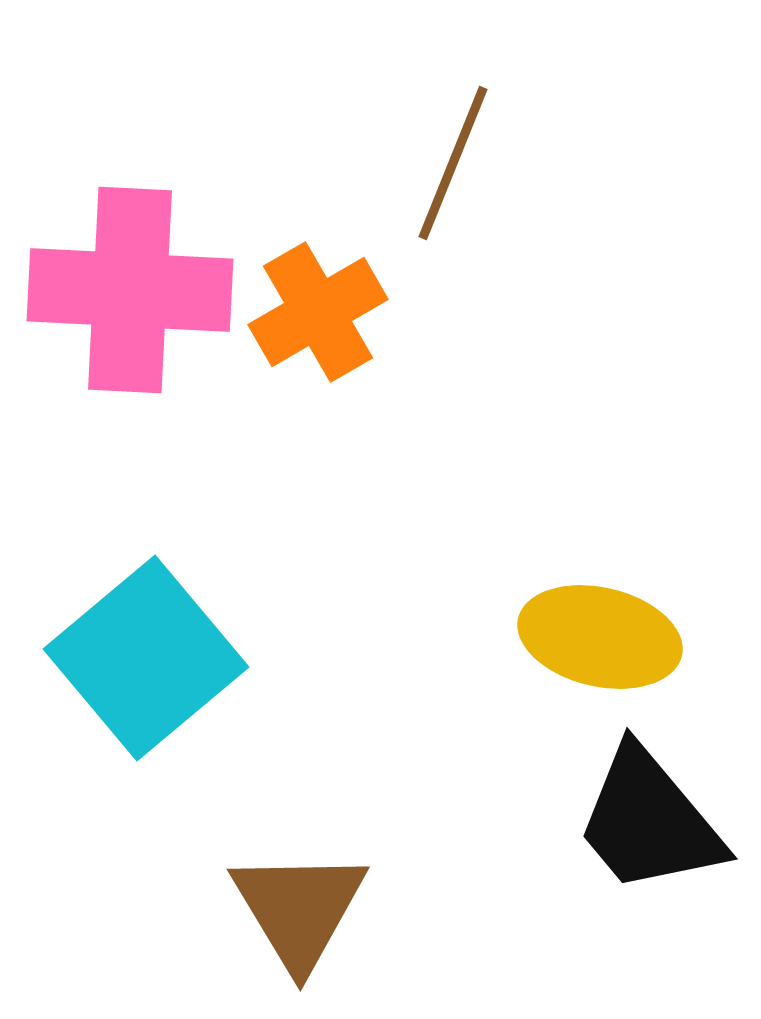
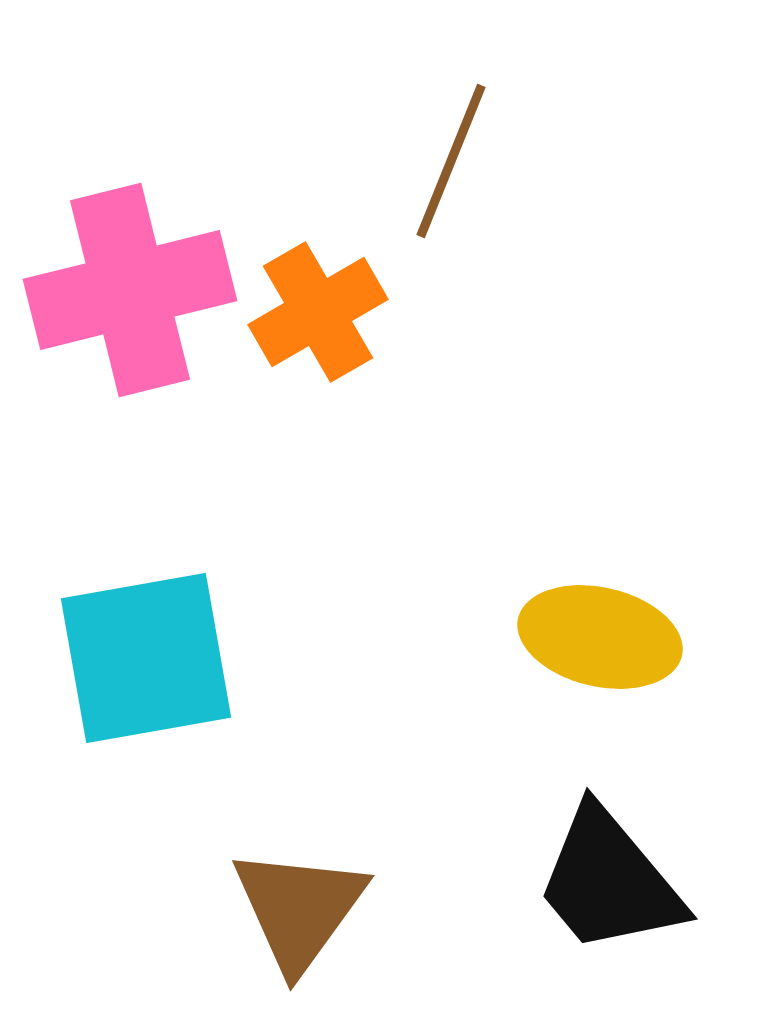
brown line: moved 2 px left, 2 px up
pink cross: rotated 17 degrees counterclockwise
cyan square: rotated 30 degrees clockwise
black trapezoid: moved 40 px left, 60 px down
brown triangle: rotated 7 degrees clockwise
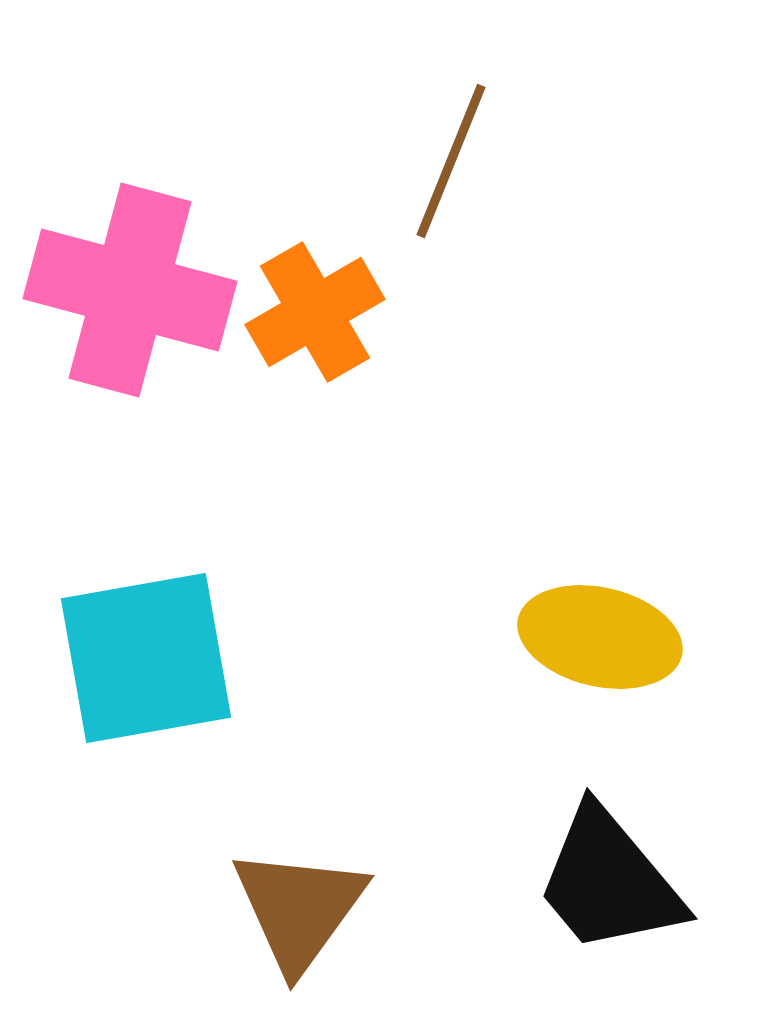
pink cross: rotated 29 degrees clockwise
orange cross: moved 3 px left
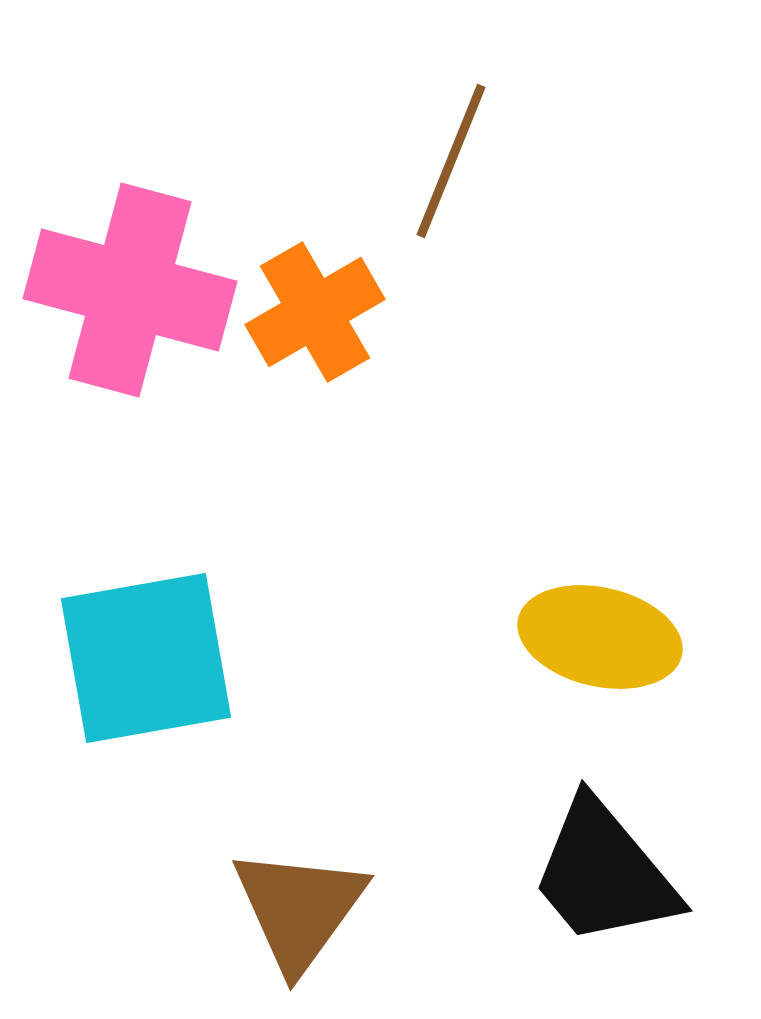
black trapezoid: moved 5 px left, 8 px up
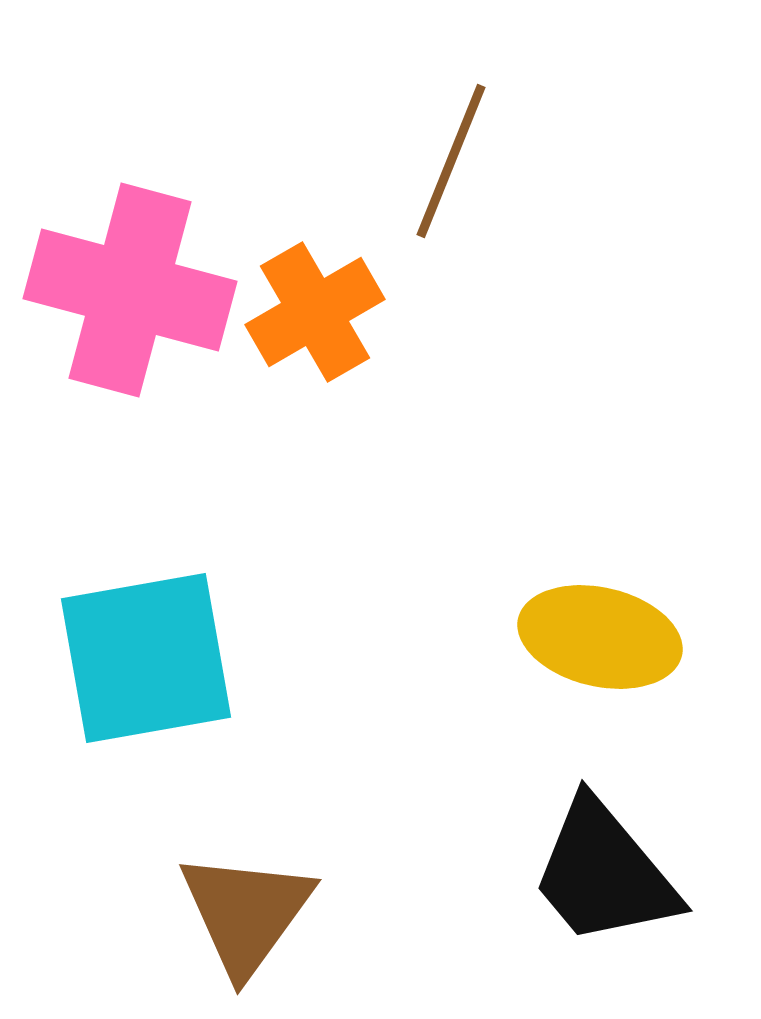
brown triangle: moved 53 px left, 4 px down
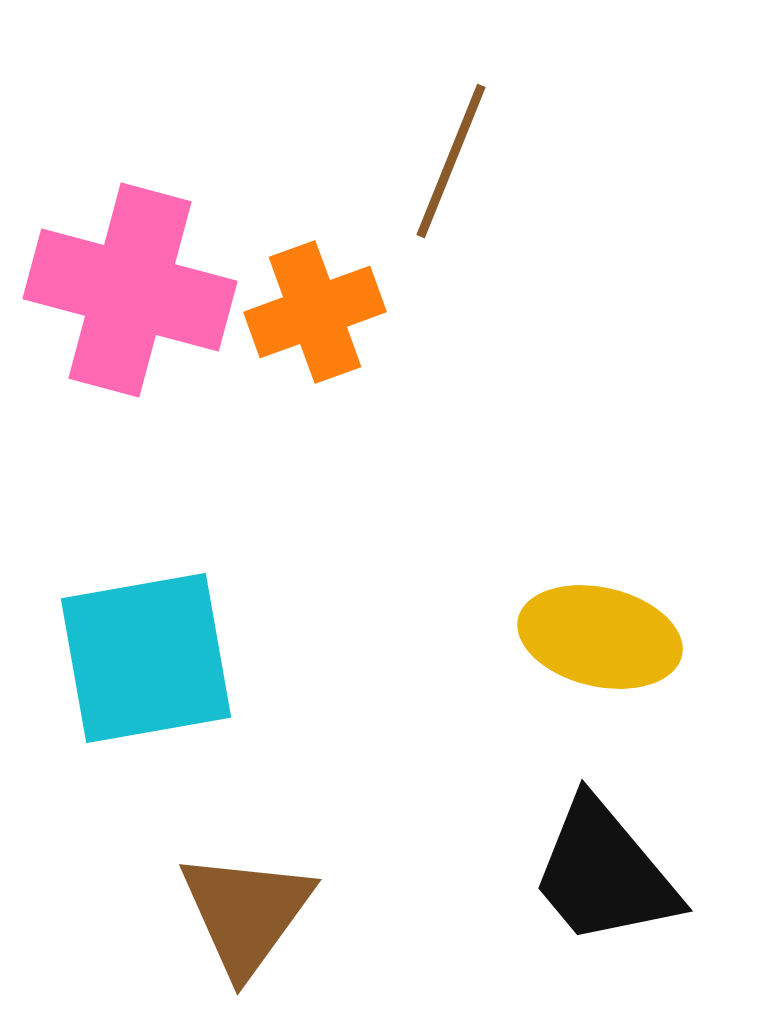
orange cross: rotated 10 degrees clockwise
